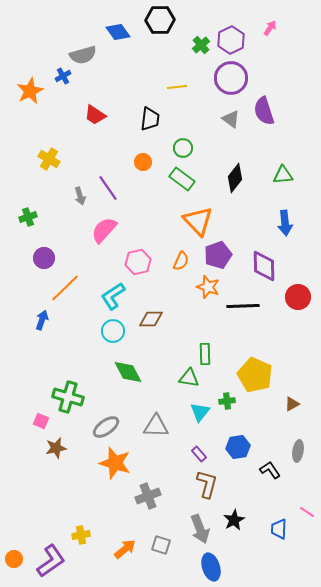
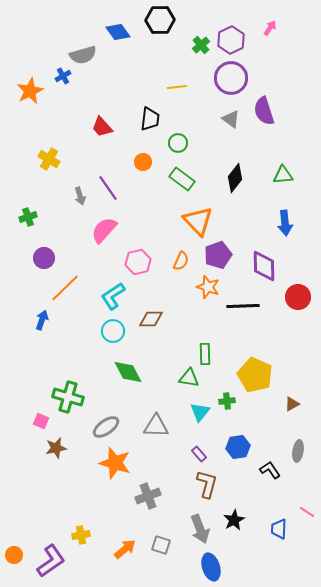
red trapezoid at (95, 115): moved 7 px right, 12 px down; rotated 15 degrees clockwise
green circle at (183, 148): moved 5 px left, 5 px up
orange circle at (14, 559): moved 4 px up
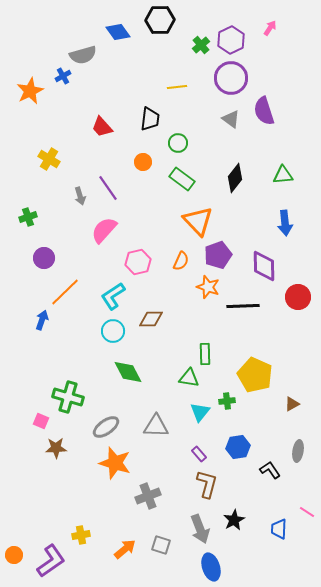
orange line at (65, 288): moved 4 px down
brown star at (56, 448): rotated 10 degrees clockwise
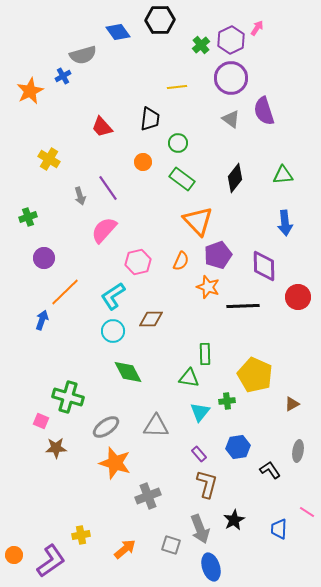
pink arrow at (270, 28): moved 13 px left
gray square at (161, 545): moved 10 px right
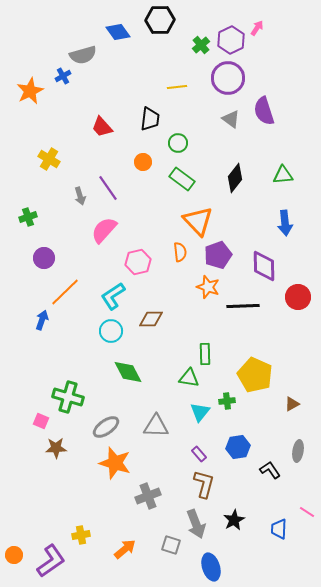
purple circle at (231, 78): moved 3 px left
orange semicircle at (181, 261): moved 1 px left, 9 px up; rotated 30 degrees counterclockwise
cyan circle at (113, 331): moved 2 px left
brown L-shape at (207, 484): moved 3 px left
gray arrow at (200, 529): moved 4 px left, 5 px up
